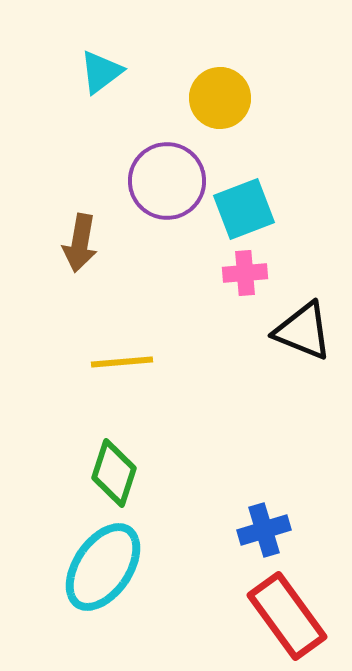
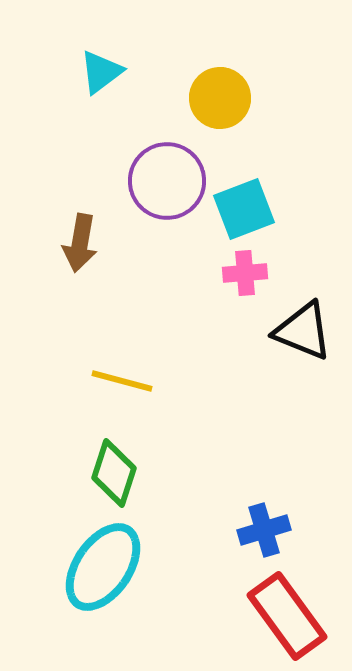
yellow line: moved 19 px down; rotated 20 degrees clockwise
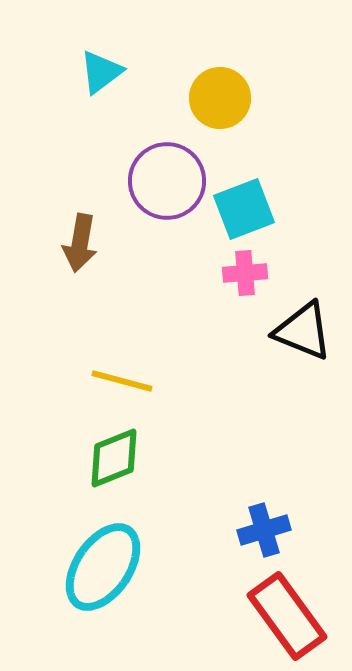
green diamond: moved 15 px up; rotated 50 degrees clockwise
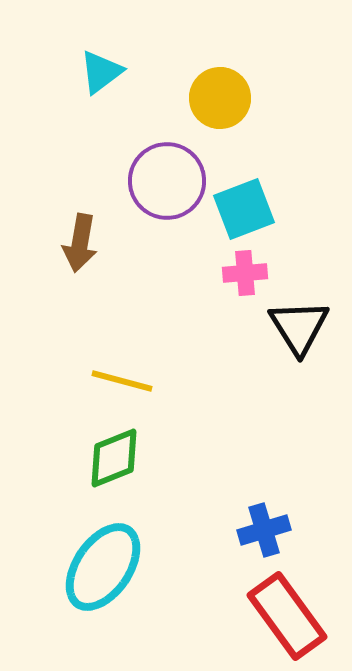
black triangle: moved 4 px left, 4 px up; rotated 36 degrees clockwise
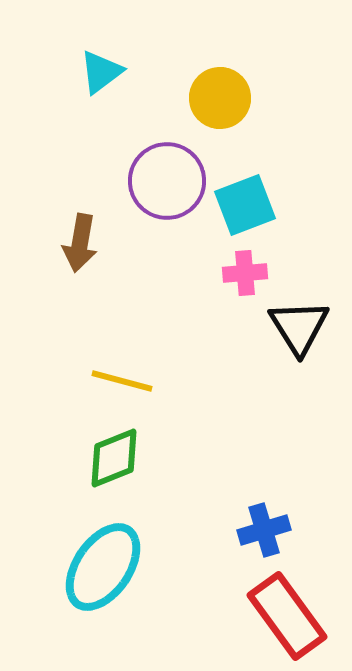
cyan square: moved 1 px right, 4 px up
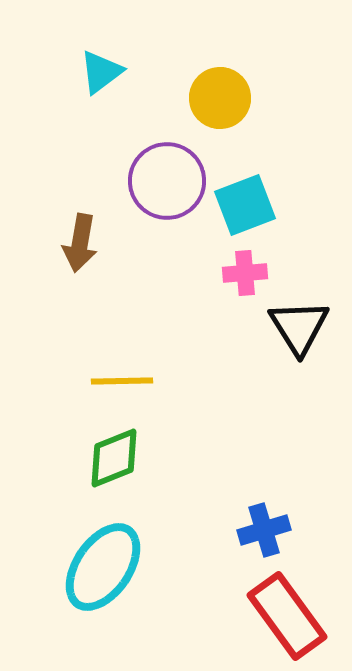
yellow line: rotated 16 degrees counterclockwise
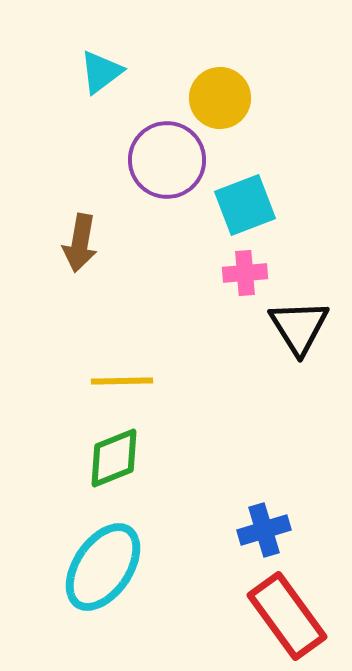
purple circle: moved 21 px up
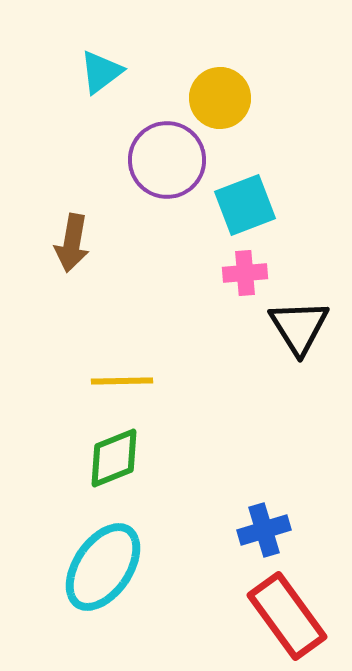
brown arrow: moved 8 px left
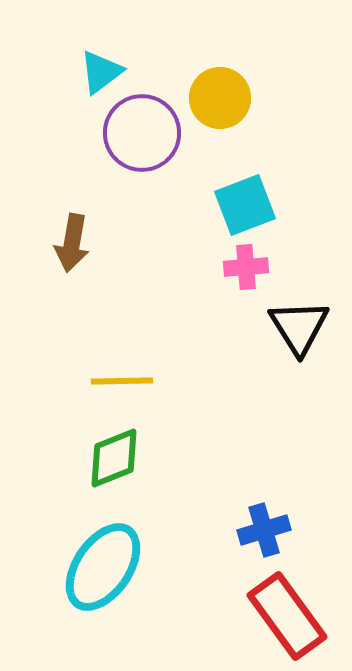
purple circle: moved 25 px left, 27 px up
pink cross: moved 1 px right, 6 px up
